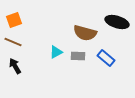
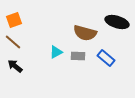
brown line: rotated 18 degrees clockwise
black arrow: rotated 21 degrees counterclockwise
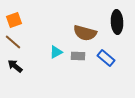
black ellipse: rotated 70 degrees clockwise
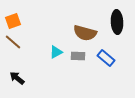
orange square: moved 1 px left, 1 px down
black arrow: moved 2 px right, 12 px down
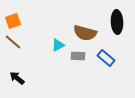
cyan triangle: moved 2 px right, 7 px up
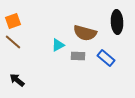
black arrow: moved 2 px down
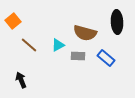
orange square: rotated 21 degrees counterclockwise
brown line: moved 16 px right, 3 px down
black arrow: moved 4 px right; rotated 28 degrees clockwise
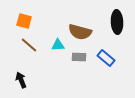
orange square: moved 11 px right; rotated 35 degrees counterclockwise
brown semicircle: moved 5 px left, 1 px up
cyan triangle: rotated 24 degrees clockwise
gray rectangle: moved 1 px right, 1 px down
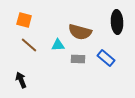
orange square: moved 1 px up
gray rectangle: moved 1 px left, 2 px down
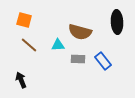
blue rectangle: moved 3 px left, 3 px down; rotated 12 degrees clockwise
